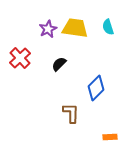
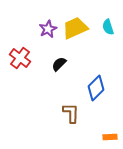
yellow trapezoid: rotated 32 degrees counterclockwise
red cross: rotated 10 degrees counterclockwise
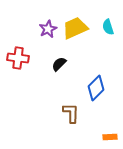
red cross: moved 2 px left; rotated 30 degrees counterclockwise
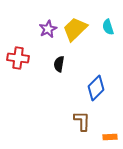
yellow trapezoid: moved 1 px down; rotated 20 degrees counterclockwise
black semicircle: rotated 35 degrees counterclockwise
brown L-shape: moved 11 px right, 8 px down
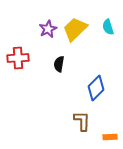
red cross: rotated 10 degrees counterclockwise
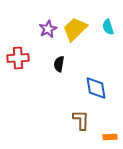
blue diamond: rotated 55 degrees counterclockwise
brown L-shape: moved 1 px left, 1 px up
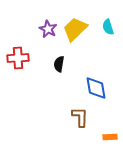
purple star: rotated 18 degrees counterclockwise
brown L-shape: moved 1 px left, 3 px up
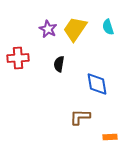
yellow trapezoid: rotated 12 degrees counterclockwise
blue diamond: moved 1 px right, 4 px up
brown L-shape: rotated 90 degrees counterclockwise
